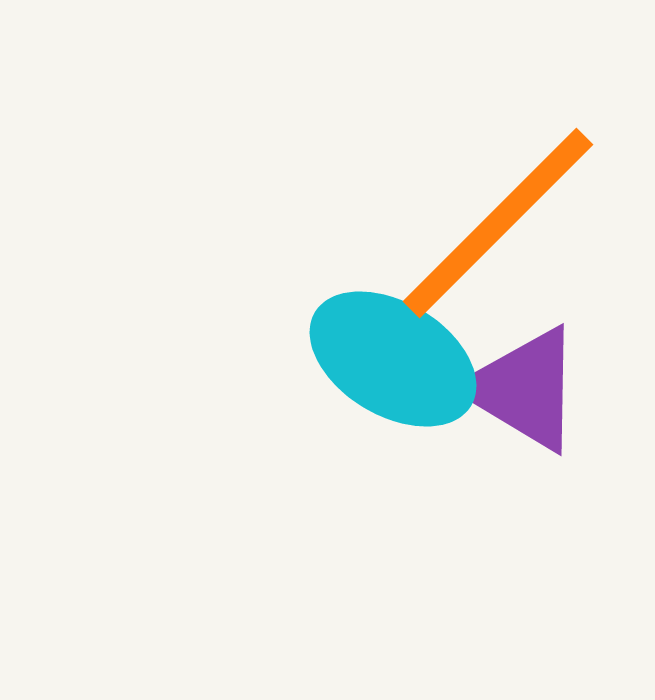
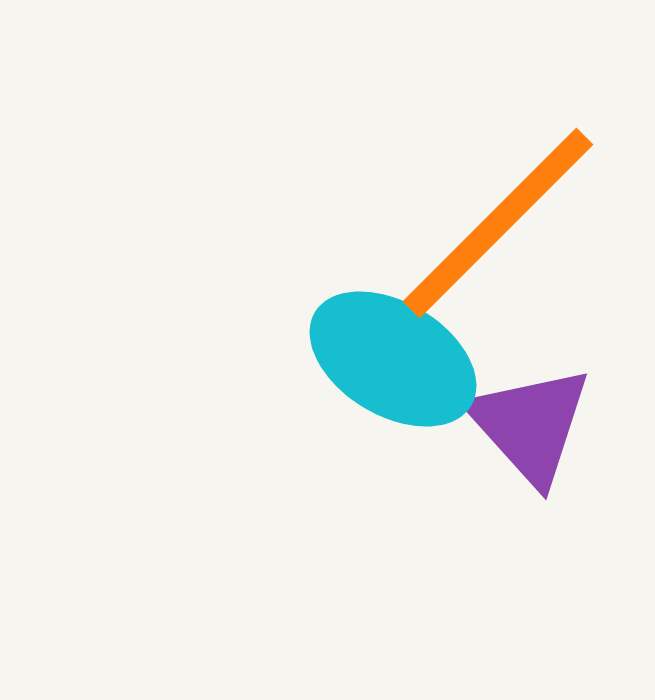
purple triangle: moved 6 px right, 36 px down; rotated 17 degrees clockwise
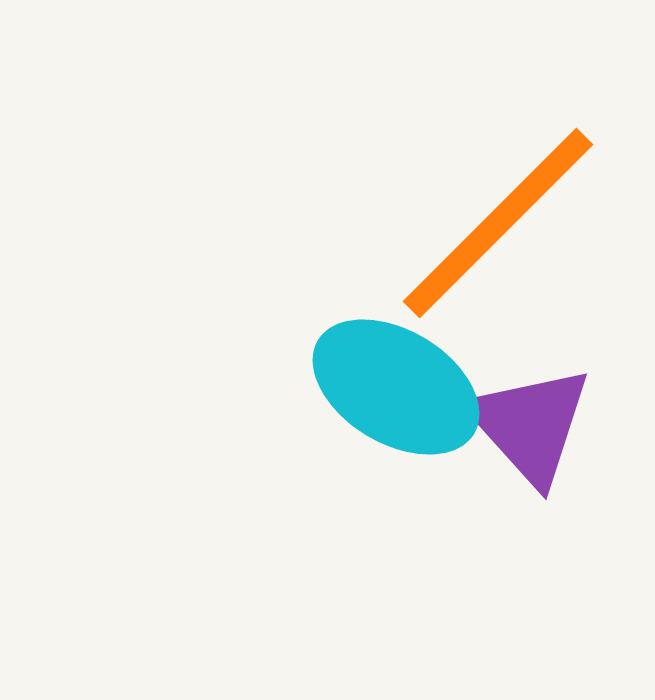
cyan ellipse: moved 3 px right, 28 px down
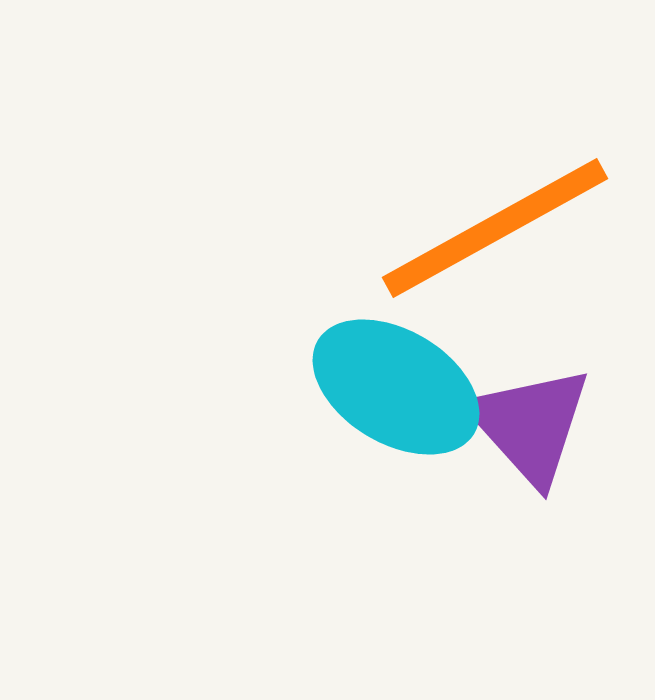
orange line: moved 3 px left, 5 px down; rotated 16 degrees clockwise
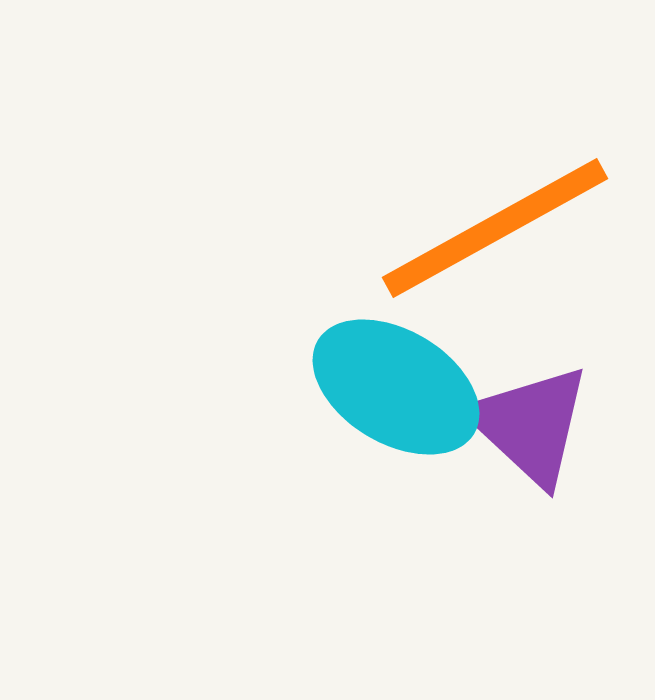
purple triangle: rotated 5 degrees counterclockwise
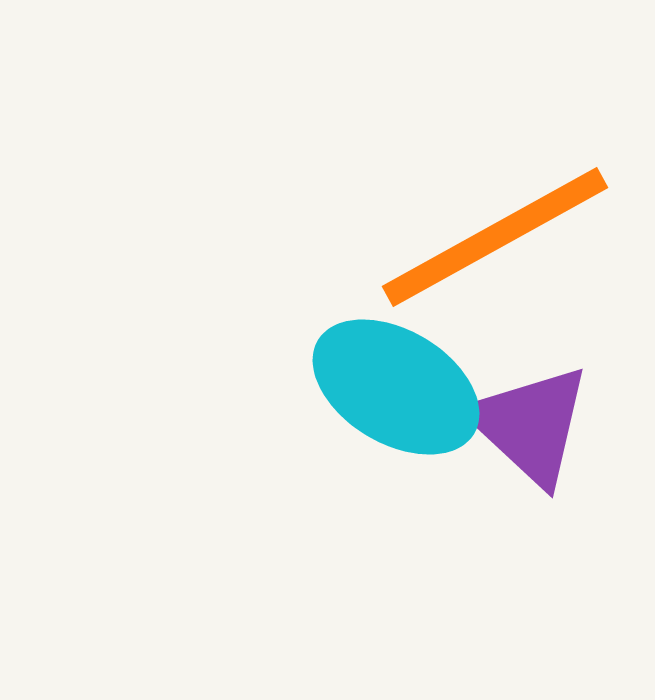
orange line: moved 9 px down
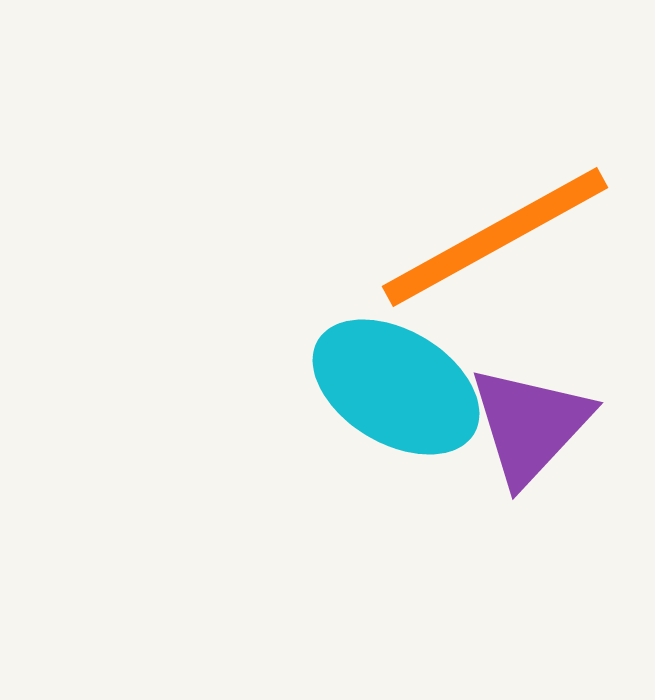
purple triangle: rotated 30 degrees clockwise
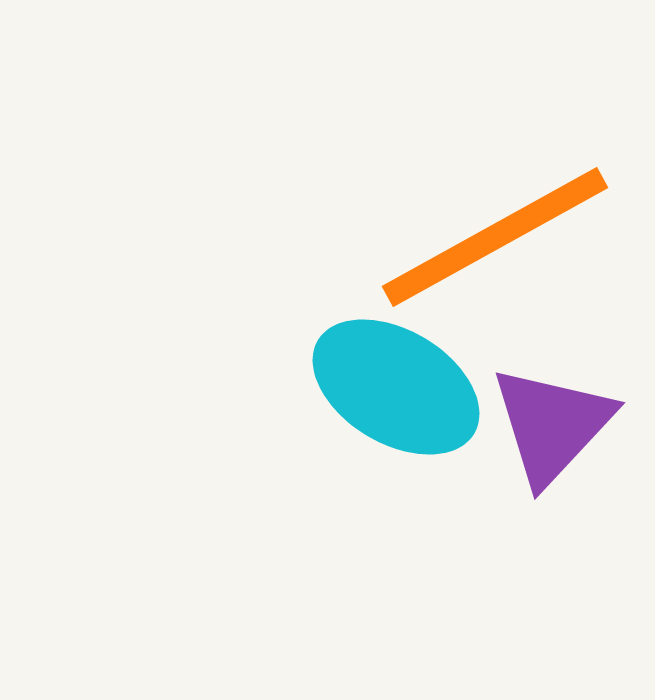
purple triangle: moved 22 px right
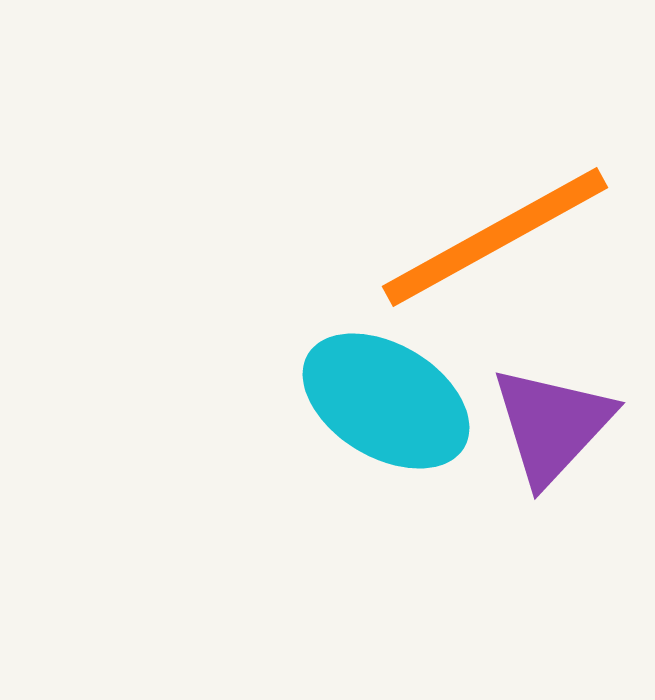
cyan ellipse: moved 10 px left, 14 px down
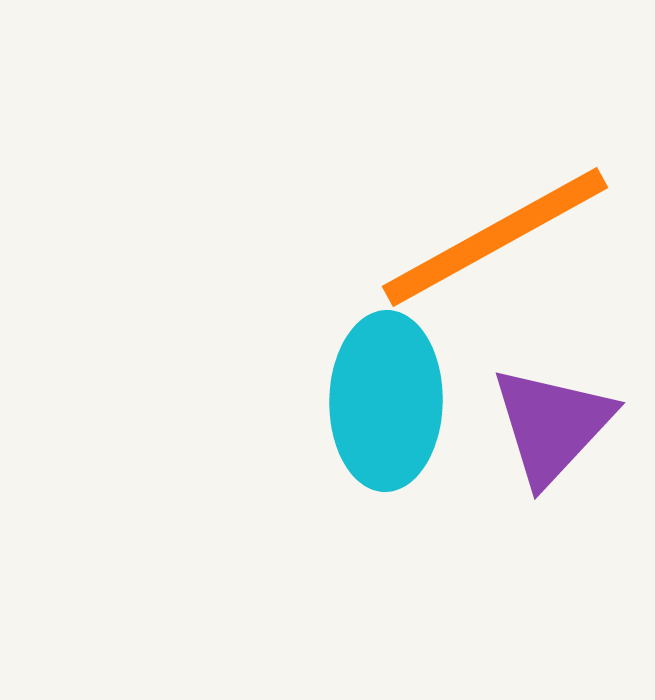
cyan ellipse: rotated 60 degrees clockwise
